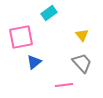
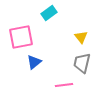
yellow triangle: moved 1 px left, 2 px down
gray trapezoid: rotated 125 degrees counterclockwise
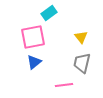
pink square: moved 12 px right
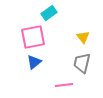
yellow triangle: moved 2 px right
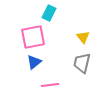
cyan rectangle: rotated 28 degrees counterclockwise
pink line: moved 14 px left
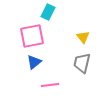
cyan rectangle: moved 1 px left, 1 px up
pink square: moved 1 px left, 1 px up
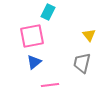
yellow triangle: moved 6 px right, 2 px up
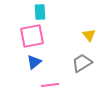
cyan rectangle: moved 8 px left; rotated 28 degrees counterclockwise
gray trapezoid: rotated 45 degrees clockwise
